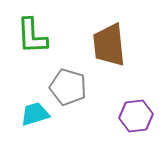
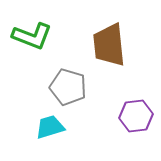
green L-shape: rotated 66 degrees counterclockwise
cyan trapezoid: moved 15 px right, 13 px down
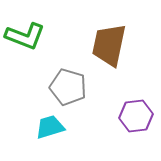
green L-shape: moved 7 px left
brown trapezoid: rotated 18 degrees clockwise
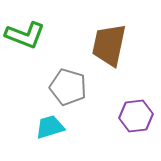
green L-shape: moved 1 px up
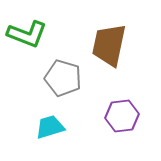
green L-shape: moved 2 px right, 1 px up
gray pentagon: moved 5 px left, 9 px up
purple hexagon: moved 14 px left
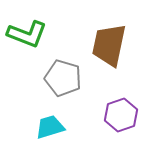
purple hexagon: moved 1 px left, 1 px up; rotated 12 degrees counterclockwise
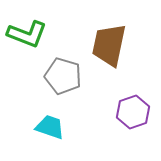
gray pentagon: moved 2 px up
purple hexagon: moved 12 px right, 3 px up
cyan trapezoid: rotated 36 degrees clockwise
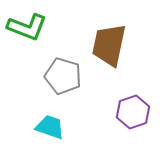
green L-shape: moved 7 px up
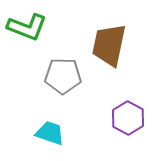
gray pentagon: rotated 15 degrees counterclockwise
purple hexagon: moved 5 px left, 6 px down; rotated 12 degrees counterclockwise
cyan trapezoid: moved 6 px down
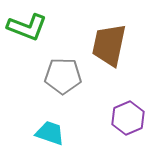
purple hexagon: rotated 8 degrees clockwise
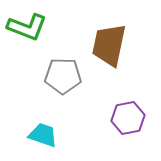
purple hexagon: rotated 12 degrees clockwise
cyan trapezoid: moved 7 px left, 2 px down
